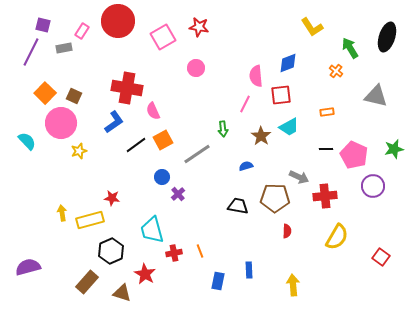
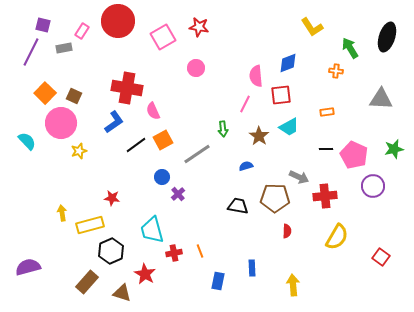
orange cross at (336, 71): rotated 32 degrees counterclockwise
gray triangle at (376, 96): moved 5 px right, 3 px down; rotated 10 degrees counterclockwise
brown star at (261, 136): moved 2 px left
yellow rectangle at (90, 220): moved 5 px down
blue rectangle at (249, 270): moved 3 px right, 2 px up
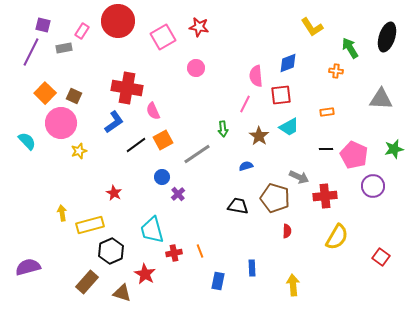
red star at (112, 198): moved 2 px right, 5 px up; rotated 21 degrees clockwise
brown pentagon at (275, 198): rotated 16 degrees clockwise
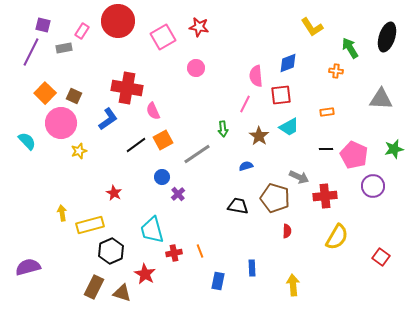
blue L-shape at (114, 122): moved 6 px left, 3 px up
brown rectangle at (87, 282): moved 7 px right, 5 px down; rotated 15 degrees counterclockwise
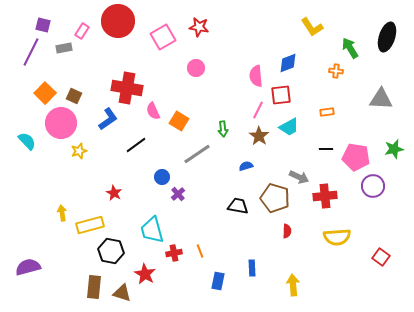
pink line at (245, 104): moved 13 px right, 6 px down
orange square at (163, 140): moved 16 px right, 19 px up; rotated 30 degrees counterclockwise
pink pentagon at (354, 155): moved 2 px right, 2 px down; rotated 16 degrees counterclockwise
yellow semicircle at (337, 237): rotated 56 degrees clockwise
black hexagon at (111, 251): rotated 25 degrees counterclockwise
brown rectangle at (94, 287): rotated 20 degrees counterclockwise
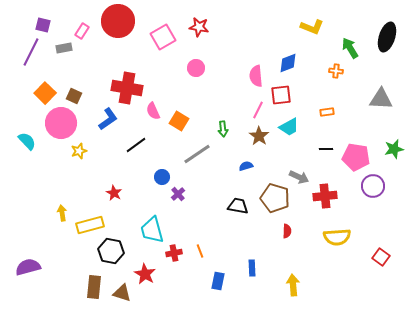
yellow L-shape at (312, 27): rotated 35 degrees counterclockwise
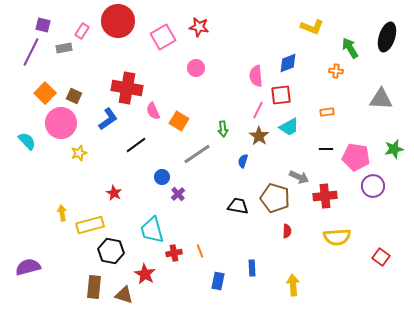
yellow star at (79, 151): moved 2 px down
blue semicircle at (246, 166): moved 3 px left, 5 px up; rotated 56 degrees counterclockwise
brown triangle at (122, 293): moved 2 px right, 2 px down
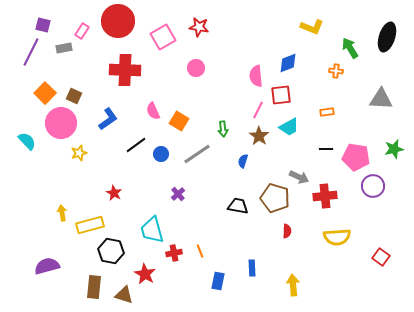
red cross at (127, 88): moved 2 px left, 18 px up; rotated 8 degrees counterclockwise
blue circle at (162, 177): moved 1 px left, 23 px up
purple semicircle at (28, 267): moved 19 px right, 1 px up
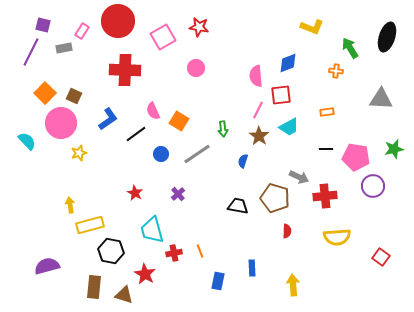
black line at (136, 145): moved 11 px up
red star at (114, 193): moved 21 px right
yellow arrow at (62, 213): moved 8 px right, 8 px up
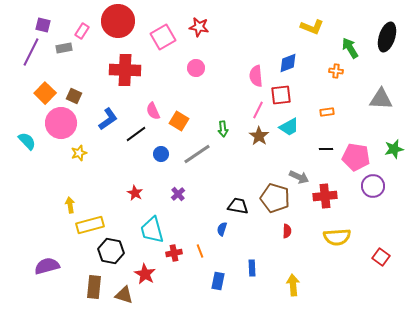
blue semicircle at (243, 161): moved 21 px left, 68 px down
